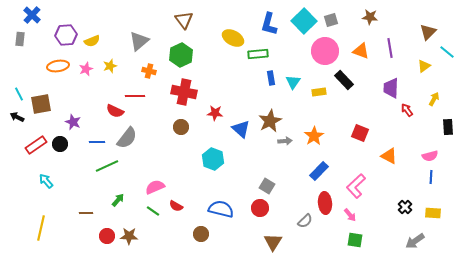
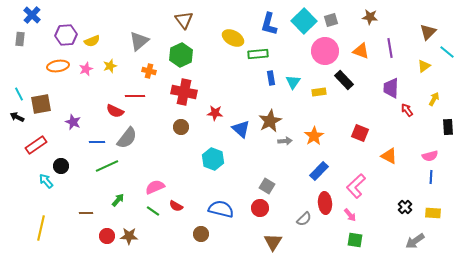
black circle at (60, 144): moved 1 px right, 22 px down
gray semicircle at (305, 221): moved 1 px left, 2 px up
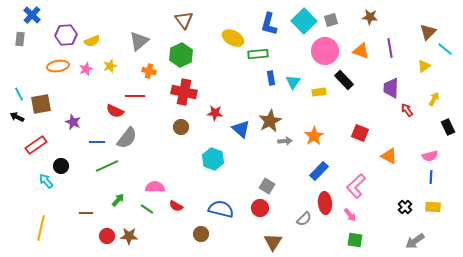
cyan line at (447, 52): moved 2 px left, 3 px up
black rectangle at (448, 127): rotated 21 degrees counterclockwise
pink semicircle at (155, 187): rotated 24 degrees clockwise
green line at (153, 211): moved 6 px left, 2 px up
yellow rectangle at (433, 213): moved 6 px up
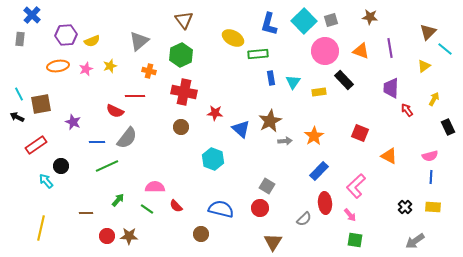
red semicircle at (176, 206): rotated 16 degrees clockwise
